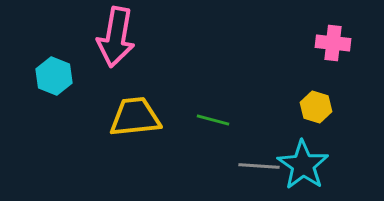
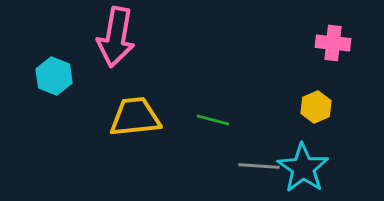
yellow hexagon: rotated 20 degrees clockwise
cyan star: moved 3 px down
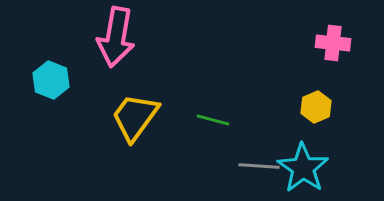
cyan hexagon: moved 3 px left, 4 px down
yellow trapezoid: rotated 48 degrees counterclockwise
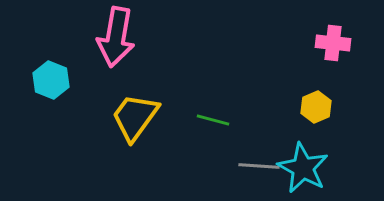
cyan star: rotated 6 degrees counterclockwise
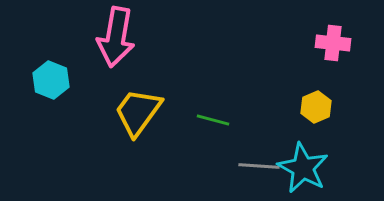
yellow trapezoid: moved 3 px right, 5 px up
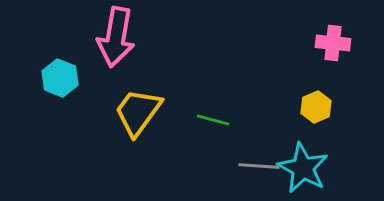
cyan hexagon: moved 9 px right, 2 px up
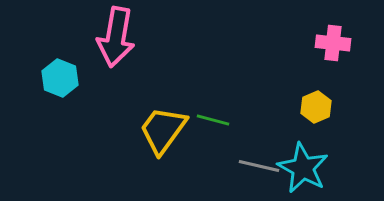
yellow trapezoid: moved 25 px right, 18 px down
gray line: rotated 9 degrees clockwise
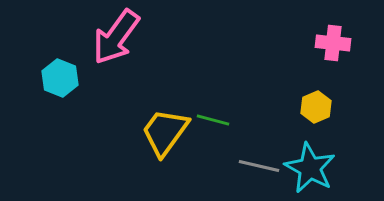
pink arrow: rotated 26 degrees clockwise
yellow trapezoid: moved 2 px right, 2 px down
cyan star: moved 7 px right
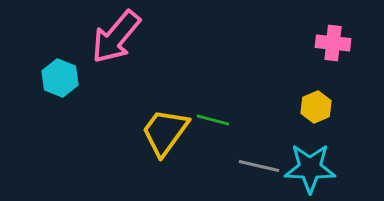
pink arrow: rotated 4 degrees clockwise
cyan star: rotated 27 degrees counterclockwise
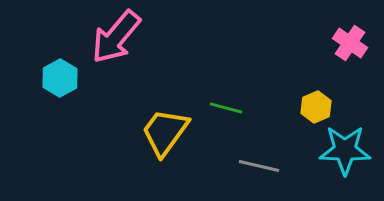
pink cross: moved 17 px right; rotated 28 degrees clockwise
cyan hexagon: rotated 9 degrees clockwise
green line: moved 13 px right, 12 px up
cyan star: moved 35 px right, 18 px up
